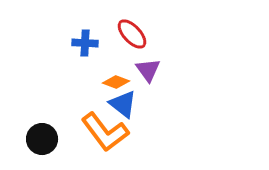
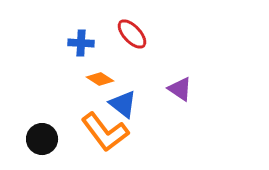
blue cross: moved 4 px left
purple triangle: moved 32 px right, 19 px down; rotated 20 degrees counterclockwise
orange diamond: moved 16 px left, 3 px up; rotated 12 degrees clockwise
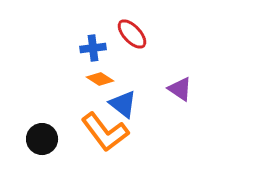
blue cross: moved 12 px right, 5 px down; rotated 10 degrees counterclockwise
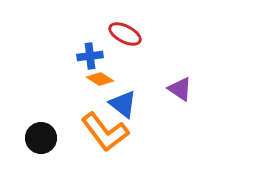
red ellipse: moved 7 px left; rotated 20 degrees counterclockwise
blue cross: moved 3 px left, 8 px down
black circle: moved 1 px left, 1 px up
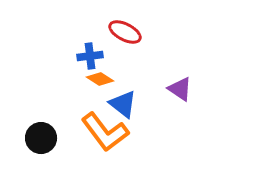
red ellipse: moved 2 px up
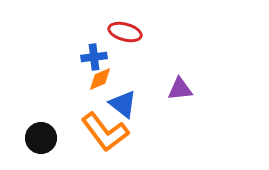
red ellipse: rotated 12 degrees counterclockwise
blue cross: moved 4 px right, 1 px down
orange diamond: rotated 56 degrees counterclockwise
purple triangle: rotated 40 degrees counterclockwise
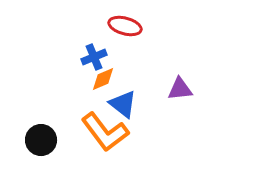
red ellipse: moved 6 px up
blue cross: rotated 15 degrees counterclockwise
orange diamond: moved 3 px right
black circle: moved 2 px down
